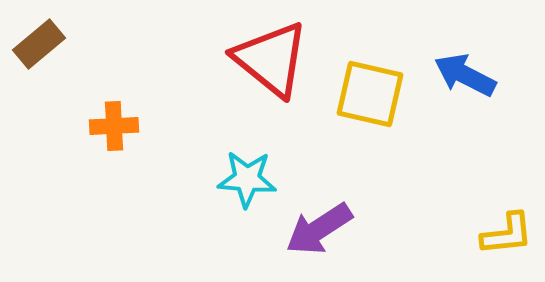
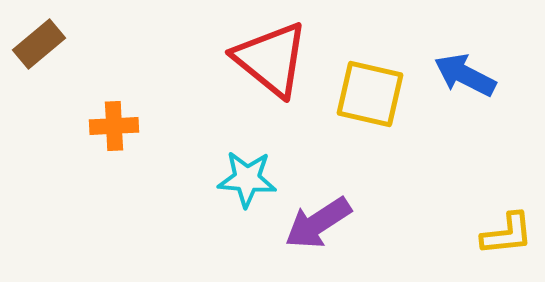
purple arrow: moved 1 px left, 6 px up
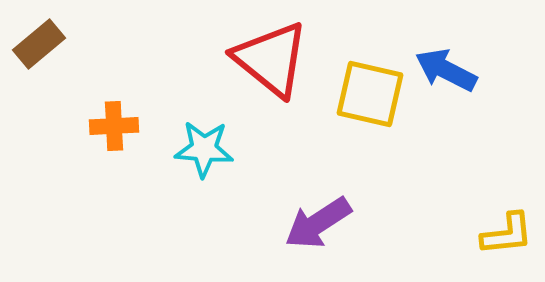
blue arrow: moved 19 px left, 5 px up
cyan star: moved 43 px left, 30 px up
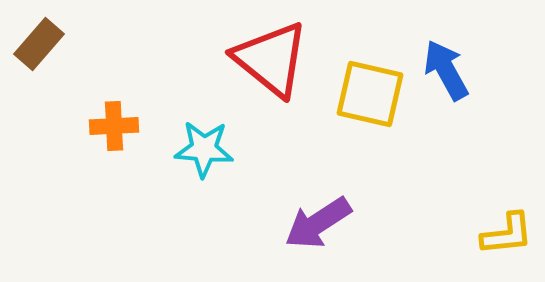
brown rectangle: rotated 9 degrees counterclockwise
blue arrow: rotated 34 degrees clockwise
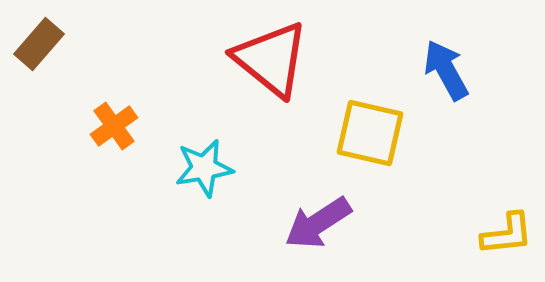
yellow square: moved 39 px down
orange cross: rotated 33 degrees counterclockwise
cyan star: moved 19 px down; rotated 14 degrees counterclockwise
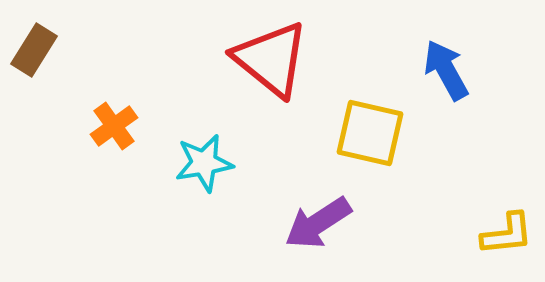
brown rectangle: moved 5 px left, 6 px down; rotated 9 degrees counterclockwise
cyan star: moved 5 px up
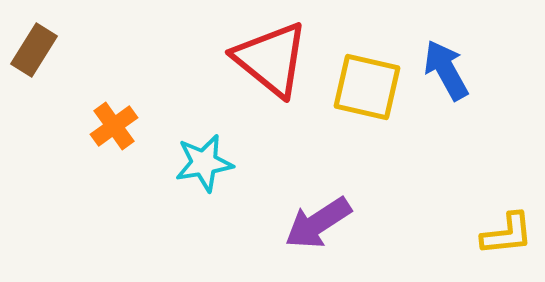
yellow square: moved 3 px left, 46 px up
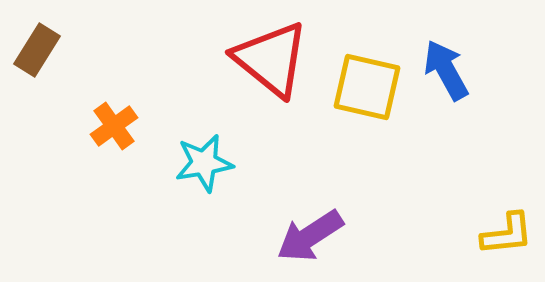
brown rectangle: moved 3 px right
purple arrow: moved 8 px left, 13 px down
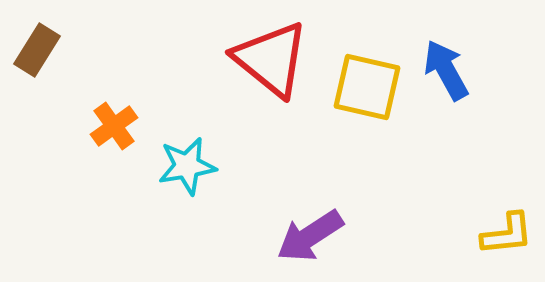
cyan star: moved 17 px left, 3 px down
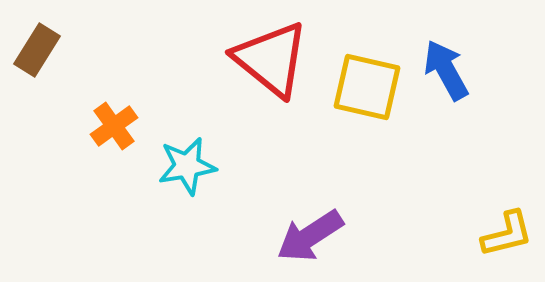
yellow L-shape: rotated 8 degrees counterclockwise
